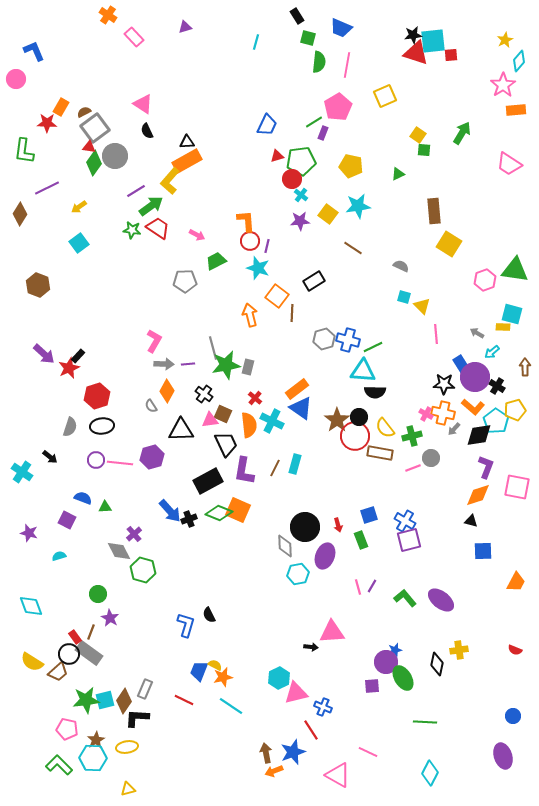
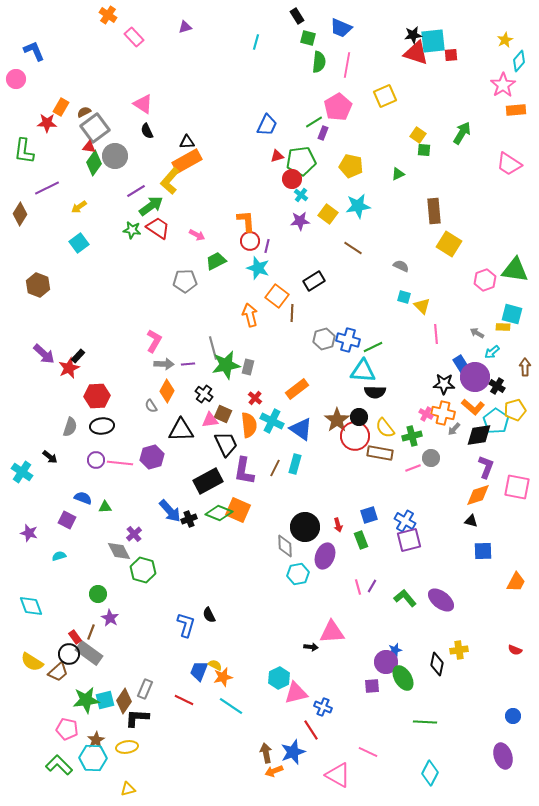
red hexagon at (97, 396): rotated 15 degrees clockwise
blue triangle at (301, 408): moved 21 px down
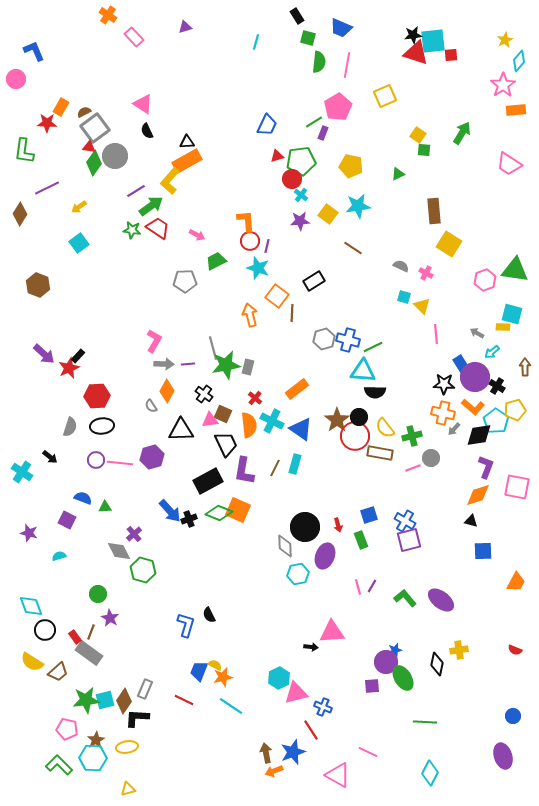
pink cross at (426, 414): moved 141 px up
black circle at (69, 654): moved 24 px left, 24 px up
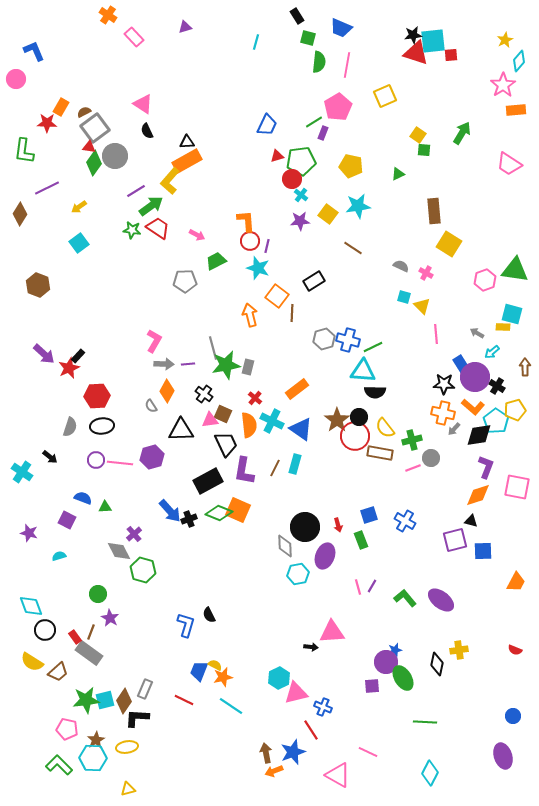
green cross at (412, 436): moved 4 px down
purple square at (409, 540): moved 46 px right
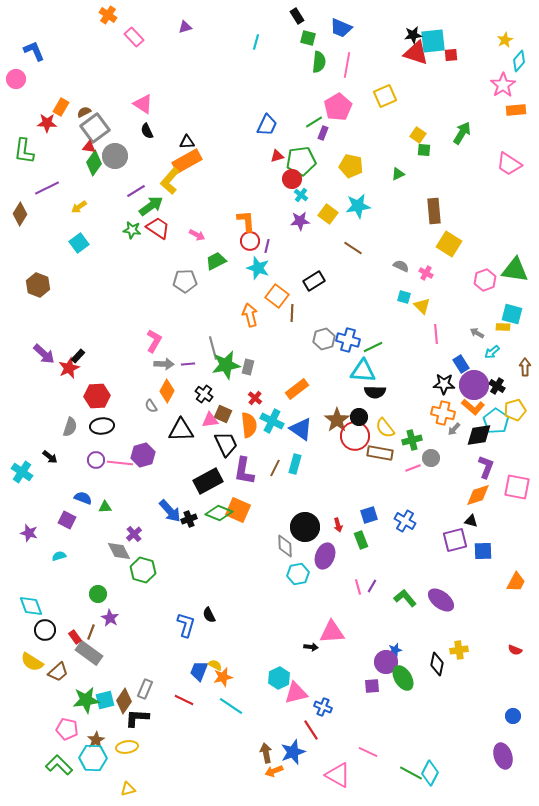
purple circle at (475, 377): moved 1 px left, 8 px down
purple hexagon at (152, 457): moved 9 px left, 2 px up
green line at (425, 722): moved 14 px left, 51 px down; rotated 25 degrees clockwise
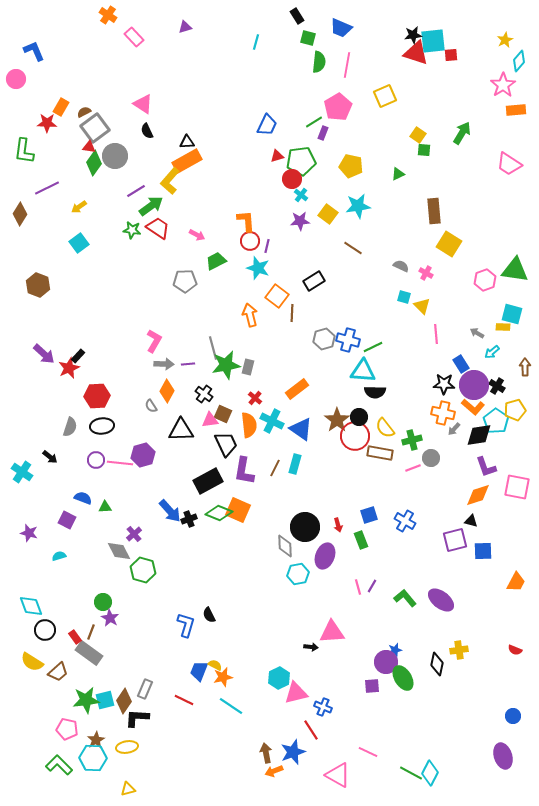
purple L-shape at (486, 467): rotated 140 degrees clockwise
green circle at (98, 594): moved 5 px right, 8 px down
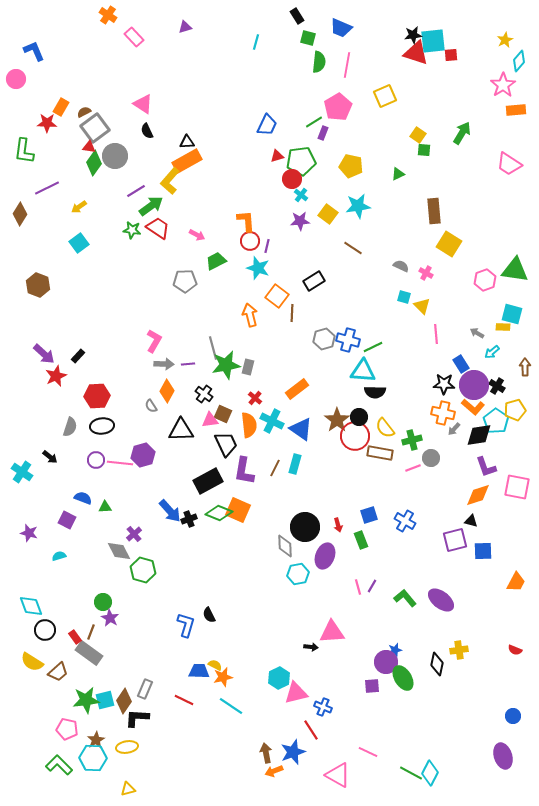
red star at (69, 368): moved 13 px left, 8 px down
blue trapezoid at (199, 671): rotated 70 degrees clockwise
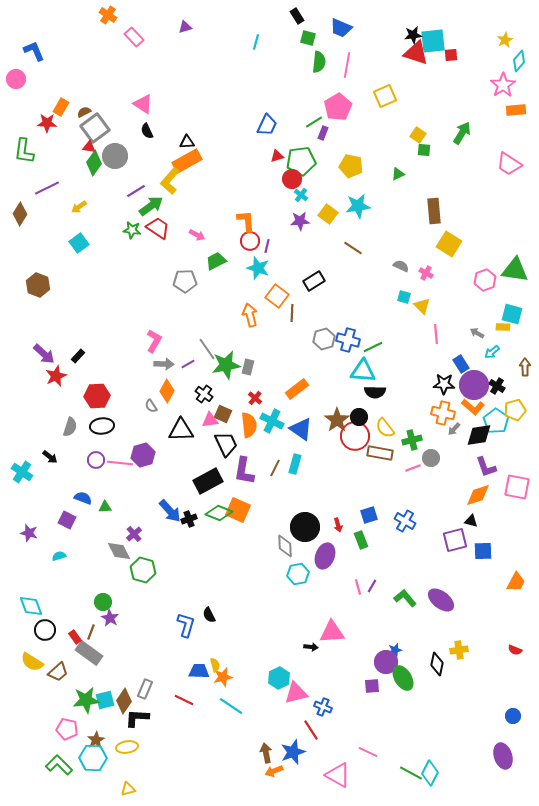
gray line at (213, 348): moved 6 px left, 1 px down; rotated 20 degrees counterclockwise
purple line at (188, 364): rotated 24 degrees counterclockwise
yellow semicircle at (215, 665): rotated 48 degrees clockwise
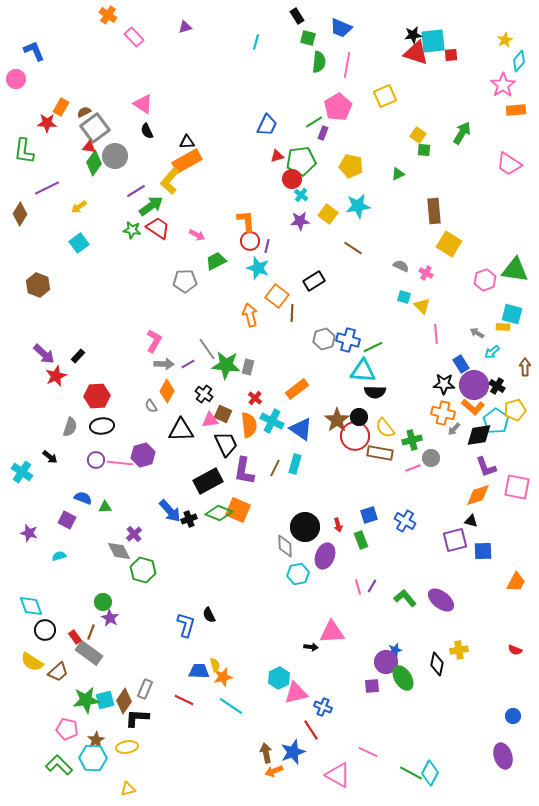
green star at (226, 365): rotated 16 degrees clockwise
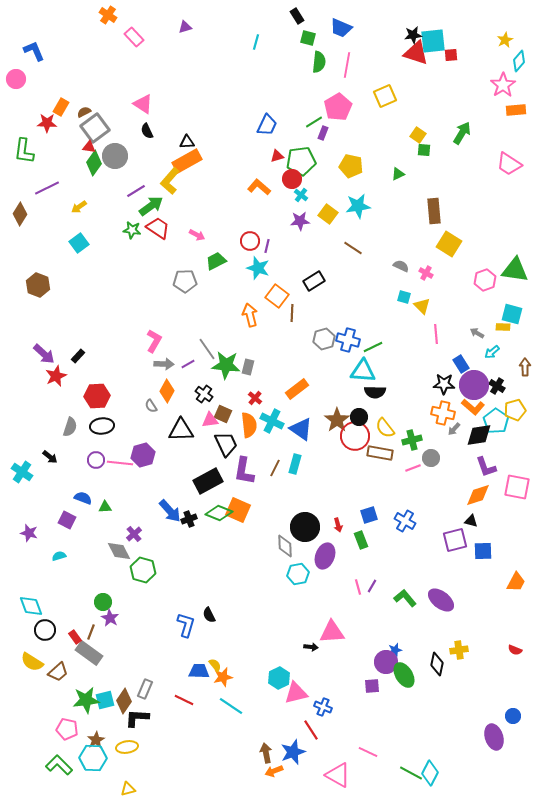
orange L-shape at (246, 221): moved 13 px right, 34 px up; rotated 45 degrees counterclockwise
yellow semicircle at (215, 665): rotated 24 degrees counterclockwise
green ellipse at (403, 678): moved 1 px right, 3 px up
purple ellipse at (503, 756): moved 9 px left, 19 px up
